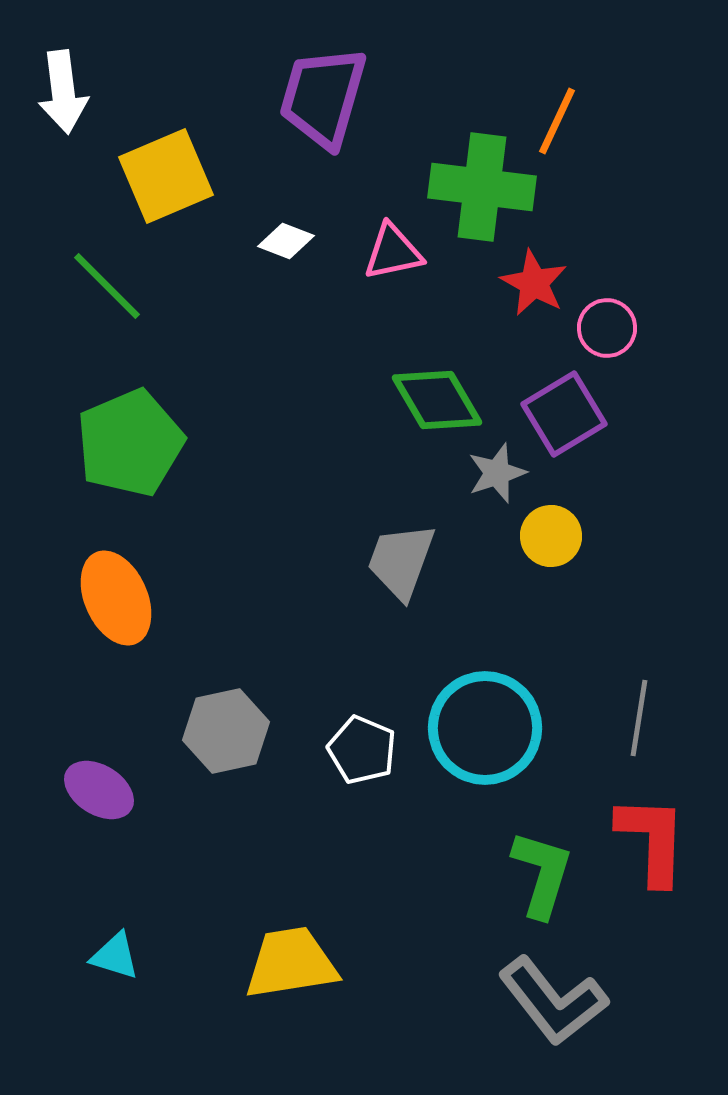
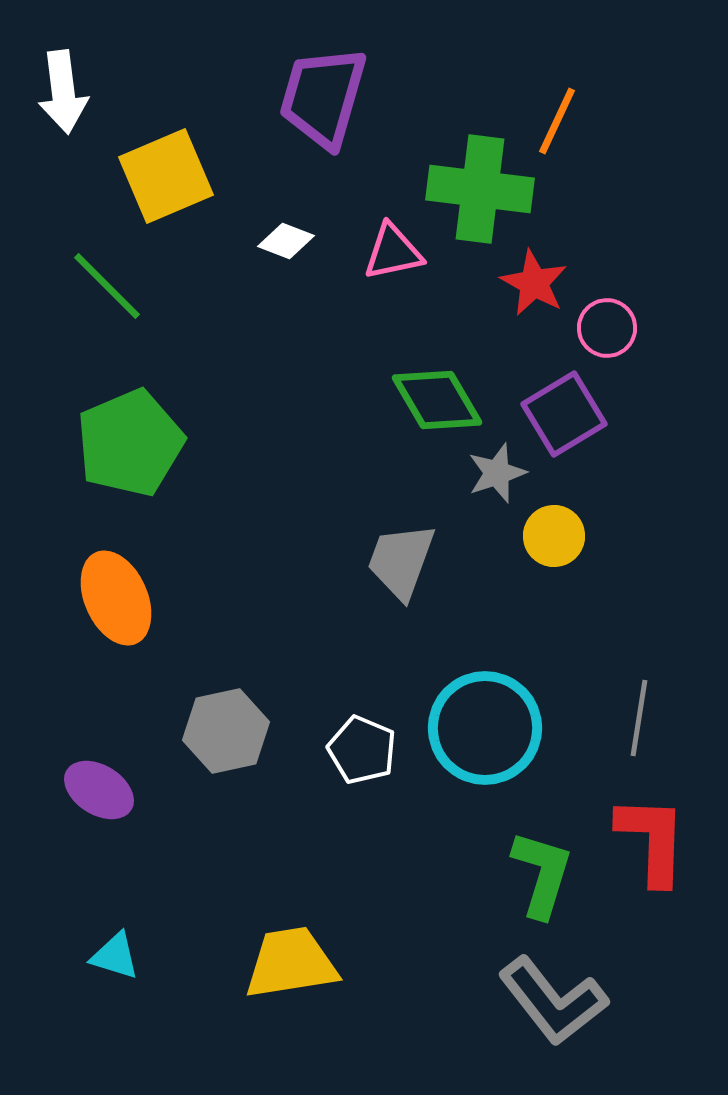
green cross: moved 2 px left, 2 px down
yellow circle: moved 3 px right
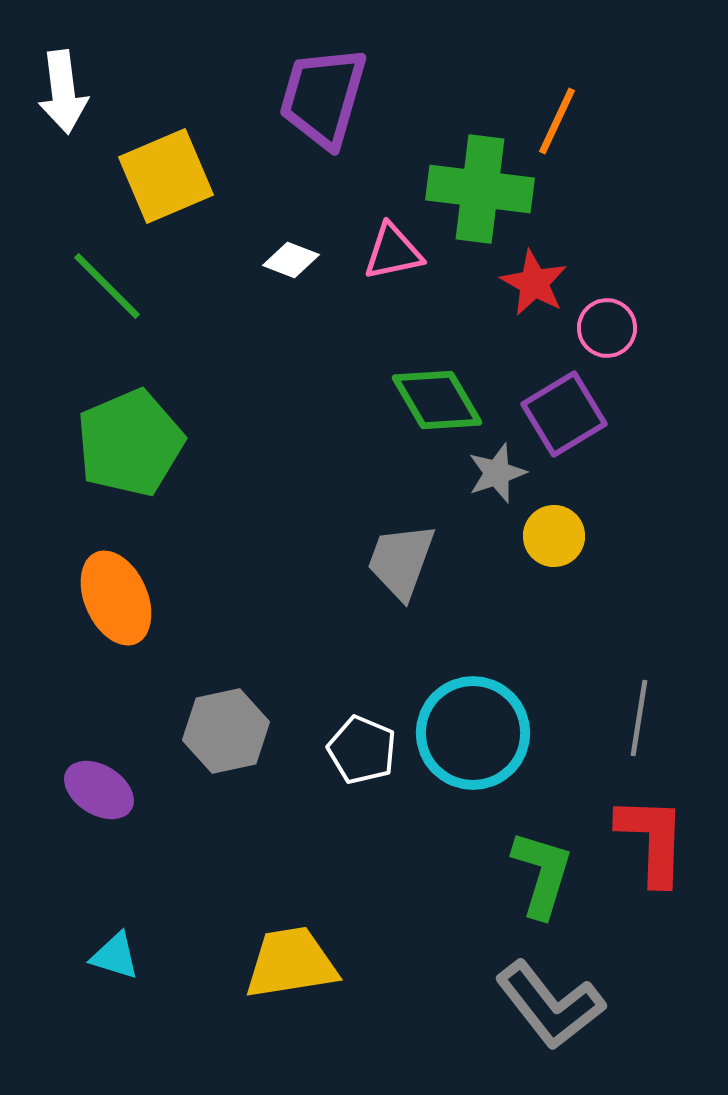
white diamond: moved 5 px right, 19 px down
cyan circle: moved 12 px left, 5 px down
gray L-shape: moved 3 px left, 4 px down
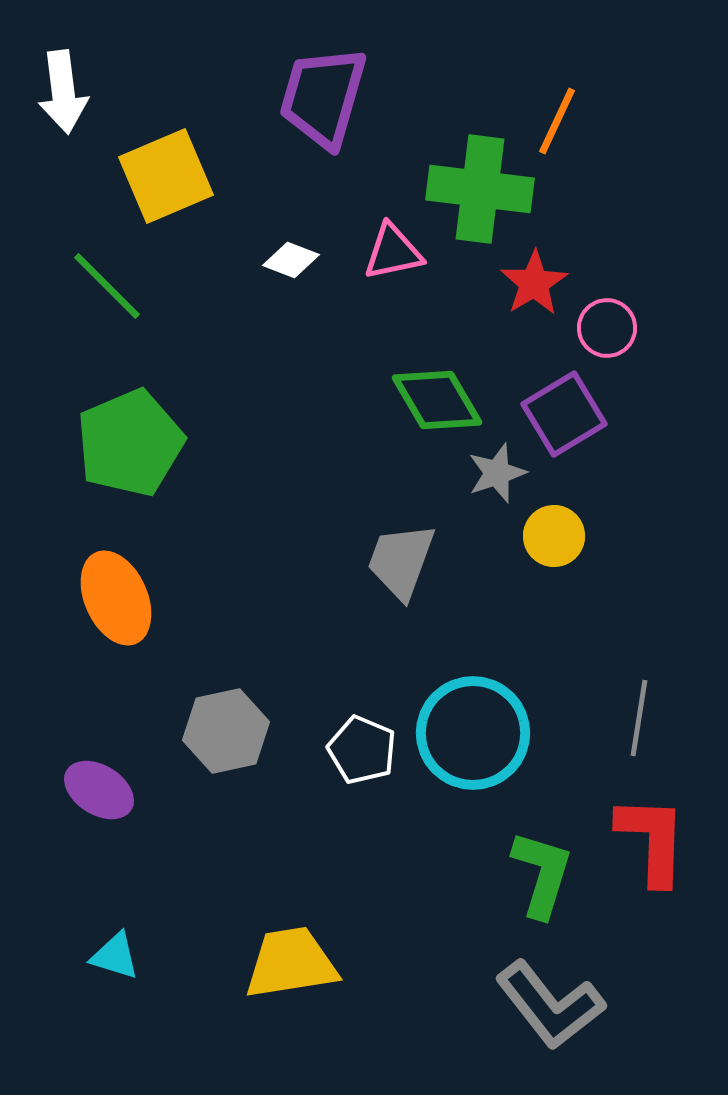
red star: rotated 12 degrees clockwise
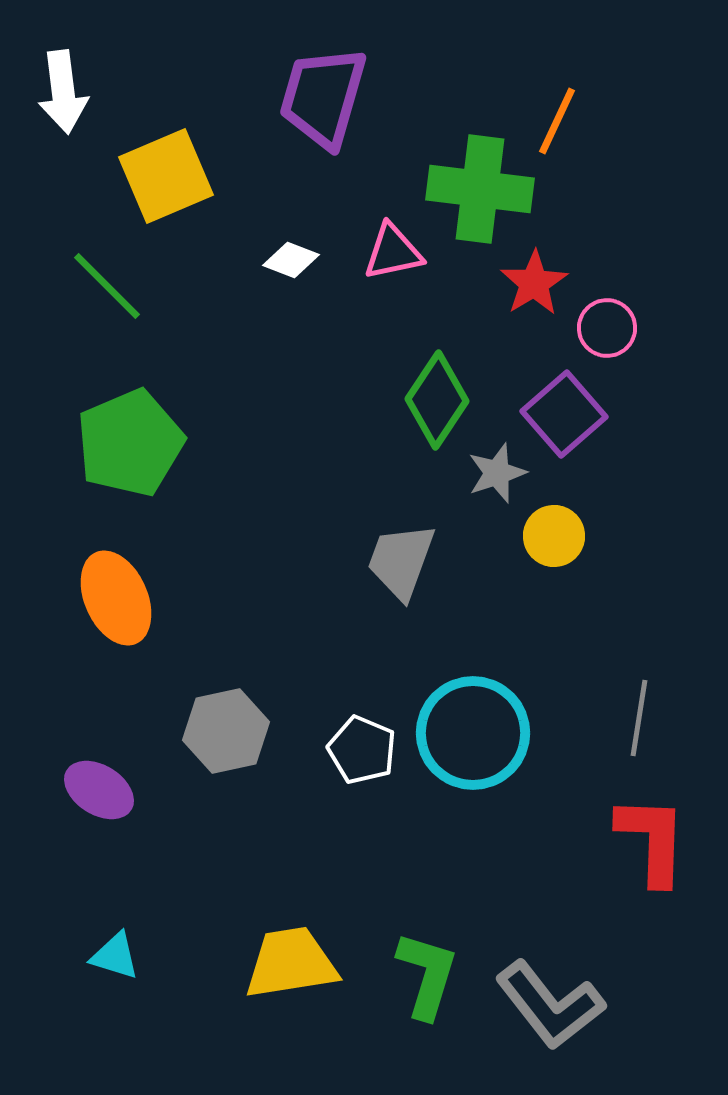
green diamond: rotated 64 degrees clockwise
purple square: rotated 10 degrees counterclockwise
green L-shape: moved 115 px left, 101 px down
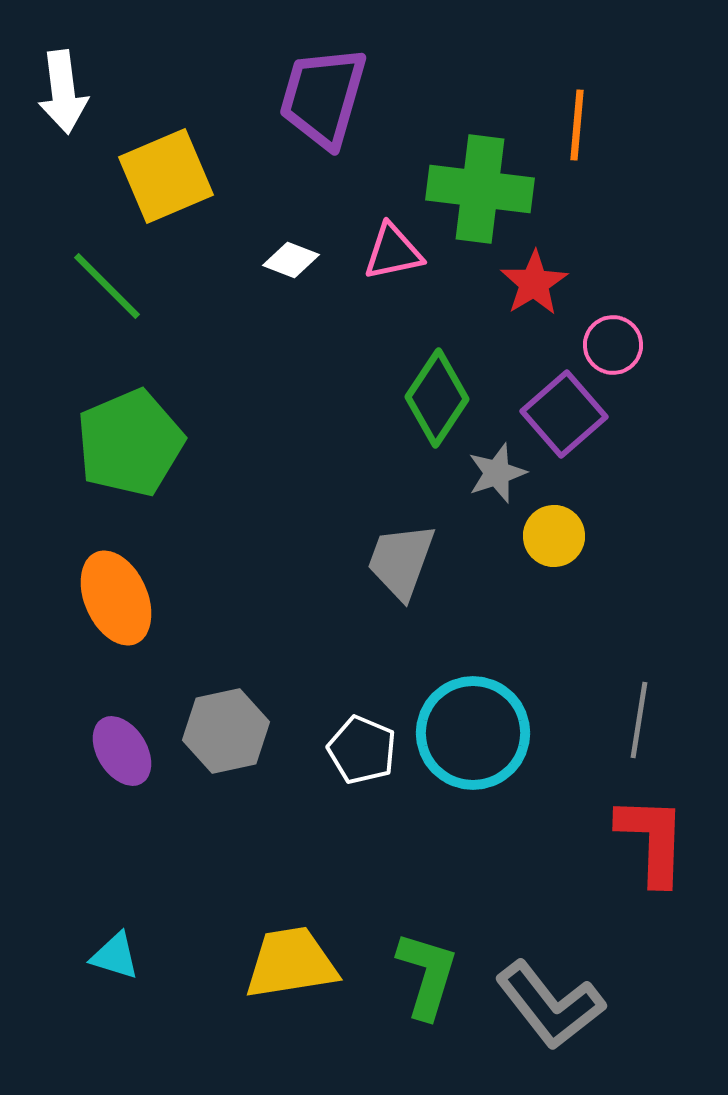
orange line: moved 20 px right, 4 px down; rotated 20 degrees counterclockwise
pink circle: moved 6 px right, 17 px down
green diamond: moved 2 px up
gray line: moved 2 px down
purple ellipse: moved 23 px right, 39 px up; rotated 26 degrees clockwise
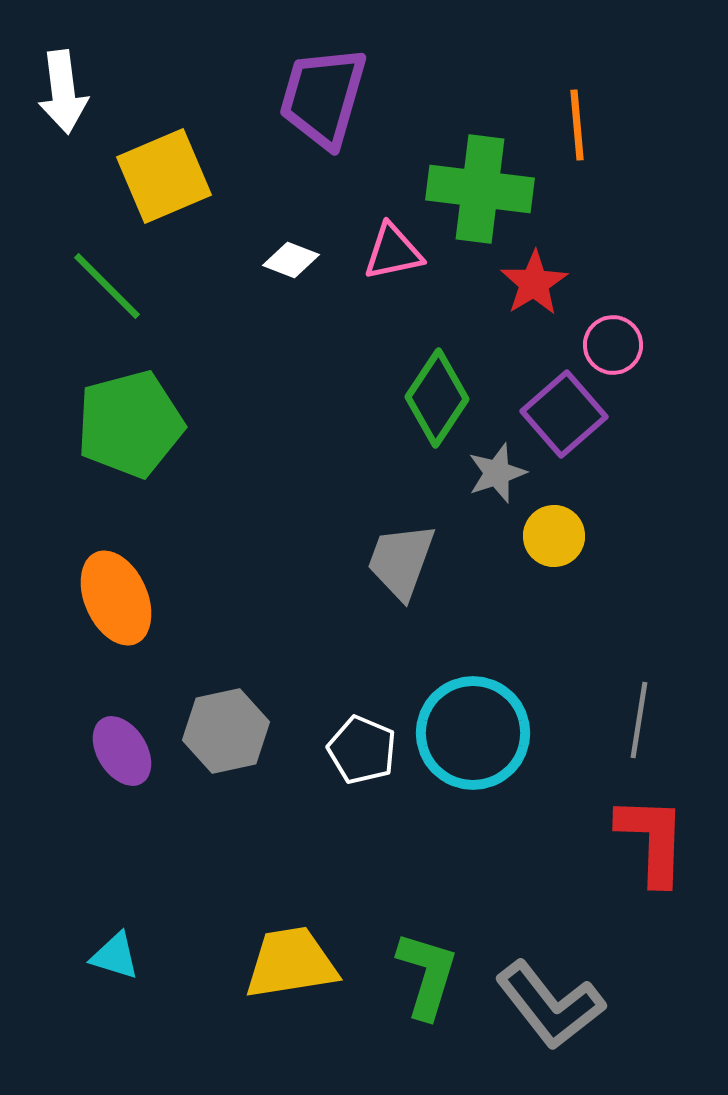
orange line: rotated 10 degrees counterclockwise
yellow square: moved 2 px left
green pentagon: moved 19 px up; rotated 8 degrees clockwise
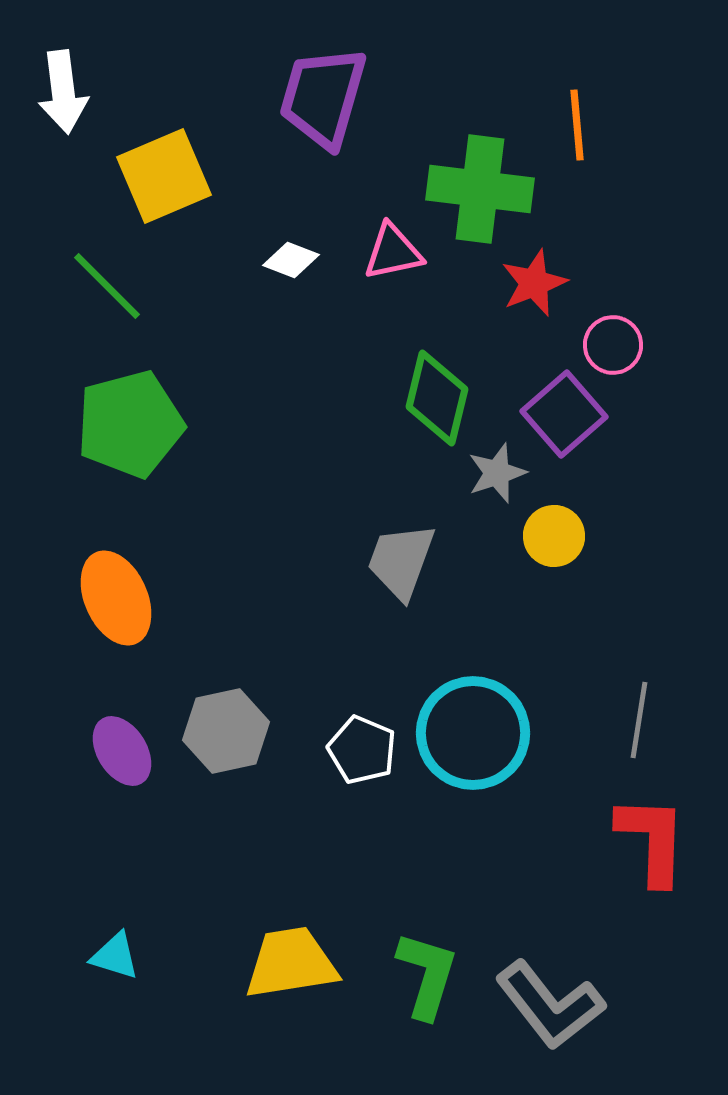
red star: rotated 10 degrees clockwise
green diamond: rotated 20 degrees counterclockwise
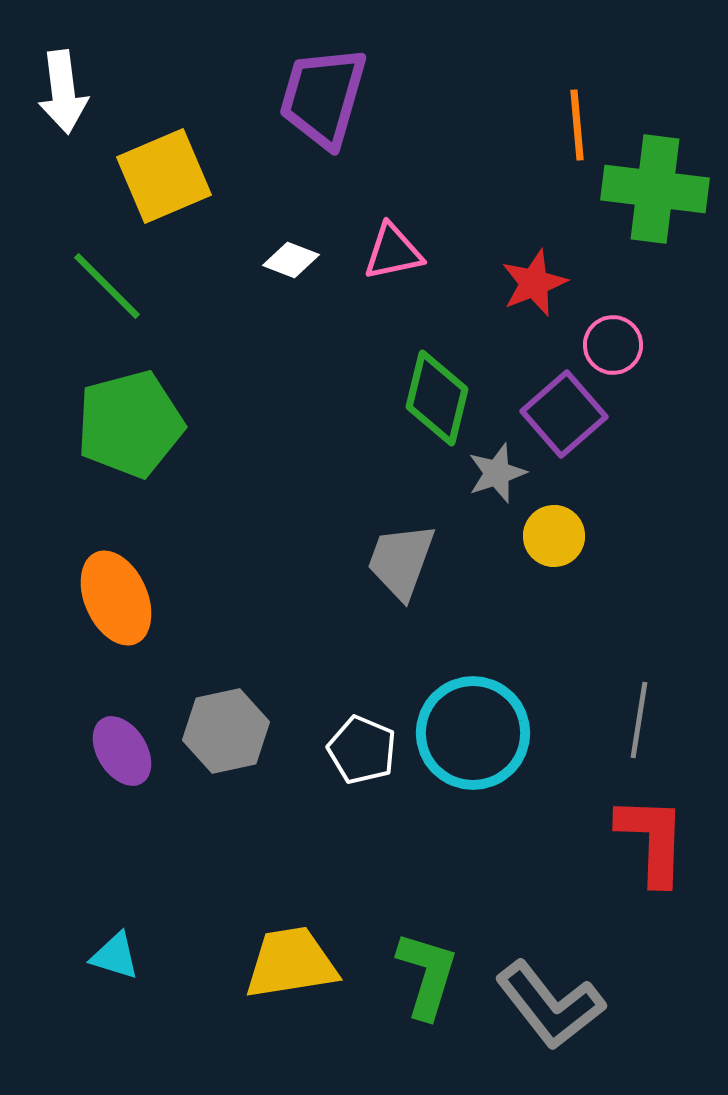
green cross: moved 175 px right
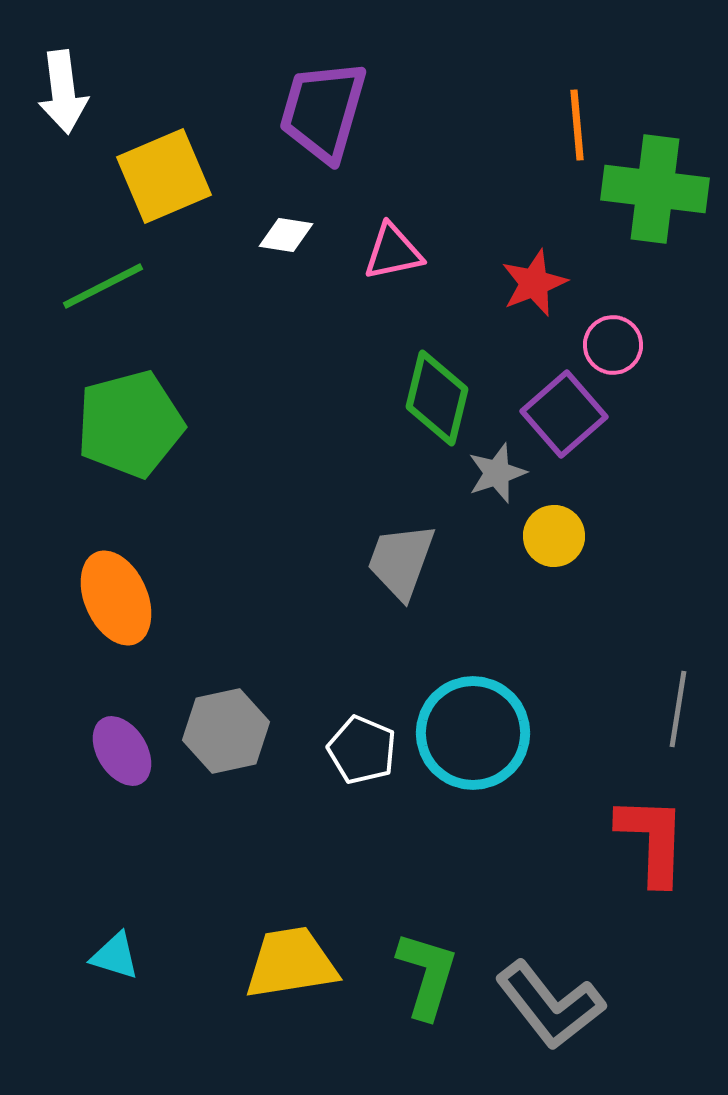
purple trapezoid: moved 14 px down
white diamond: moved 5 px left, 25 px up; rotated 12 degrees counterclockwise
green line: moved 4 px left; rotated 72 degrees counterclockwise
gray line: moved 39 px right, 11 px up
